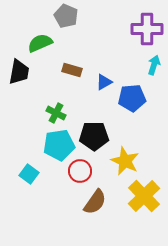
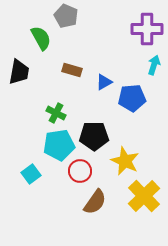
green semicircle: moved 1 px right, 5 px up; rotated 85 degrees clockwise
cyan square: moved 2 px right; rotated 18 degrees clockwise
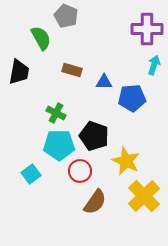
blue triangle: rotated 30 degrees clockwise
black pentagon: rotated 20 degrees clockwise
cyan pentagon: rotated 8 degrees clockwise
yellow star: moved 1 px right
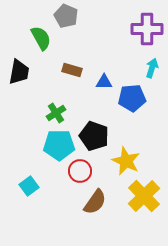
cyan arrow: moved 2 px left, 3 px down
green cross: rotated 30 degrees clockwise
cyan square: moved 2 px left, 12 px down
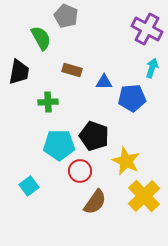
purple cross: rotated 28 degrees clockwise
green cross: moved 8 px left, 11 px up; rotated 30 degrees clockwise
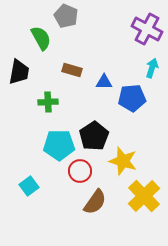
black pentagon: rotated 20 degrees clockwise
yellow star: moved 3 px left; rotated 8 degrees counterclockwise
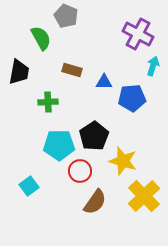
purple cross: moved 9 px left, 5 px down
cyan arrow: moved 1 px right, 2 px up
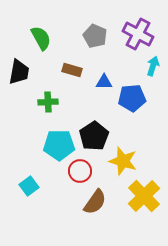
gray pentagon: moved 29 px right, 20 px down
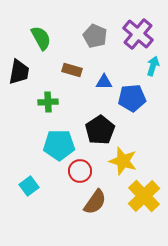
purple cross: rotated 12 degrees clockwise
black pentagon: moved 6 px right, 6 px up
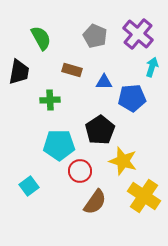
cyan arrow: moved 1 px left, 1 px down
green cross: moved 2 px right, 2 px up
yellow cross: rotated 12 degrees counterclockwise
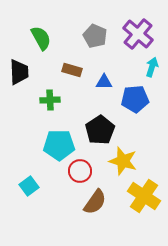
black trapezoid: rotated 12 degrees counterclockwise
blue pentagon: moved 3 px right, 1 px down
